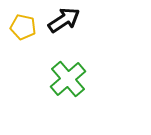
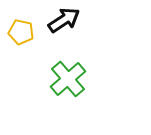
yellow pentagon: moved 2 px left, 5 px down
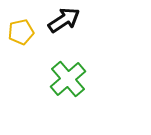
yellow pentagon: rotated 25 degrees counterclockwise
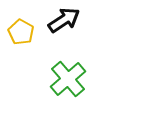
yellow pentagon: rotated 30 degrees counterclockwise
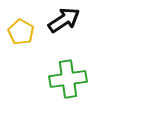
green cross: rotated 33 degrees clockwise
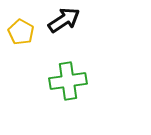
green cross: moved 2 px down
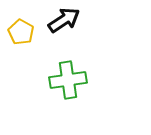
green cross: moved 1 px up
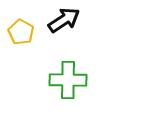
green cross: rotated 9 degrees clockwise
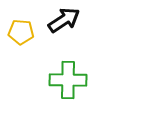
yellow pentagon: rotated 25 degrees counterclockwise
